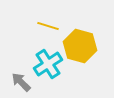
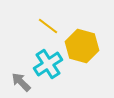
yellow line: rotated 20 degrees clockwise
yellow hexagon: moved 2 px right
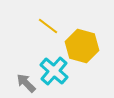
cyan cross: moved 6 px right, 7 px down; rotated 16 degrees counterclockwise
gray arrow: moved 5 px right, 1 px down
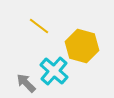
yellow line: moved 9 px left
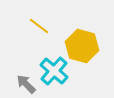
gray arrow: moved 1 px down
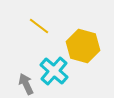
yellow hexagon: moved 1 px right
gray arrow: rotated 20 degrees clockwise
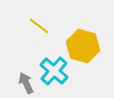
gray arrow: moved 1 px up
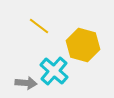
yellow hexagon: moved 1 px up
gray arrow: rotated 120 degrees clockwise
